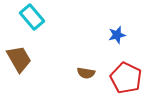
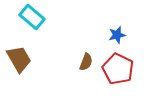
cyan rectangle: rotated 10 degrees counterclockwise
brown semicircle: moved 11 px up; rotated 78 degrees counterclockwise
red pentagon: moved 8 px left, 9 px up
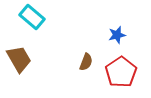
red pentagon: moved 3 px right, 3 px down; rotated 12 degrees clockwise
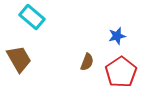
blue star: moved 1 px down
brown semicircle: moved 1 px right
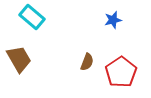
blue star: moved 4 px left, 16 px up
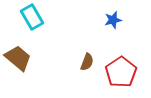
cyan rectangle: rotated 20 degrees clockwise
brown trapezoid: moved 1 px left, 1 px up; rotated 20 degrees counterclockwise
